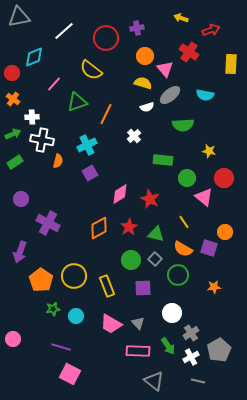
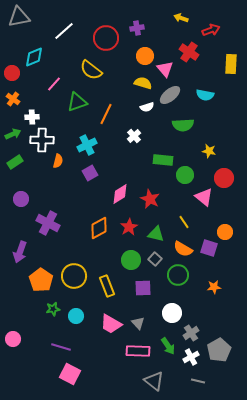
white cross at (42, 140): rotated 10 degrees counterclockwise
green circle at (187, 178): moved 2 px left, 3 px up
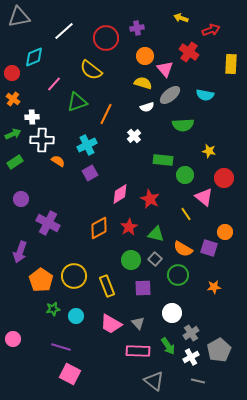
orange semicircle at (58, 161): rotated 72 degrees counterclockwise
yellow line at (184, 222): moved 2 px right, 8 px up
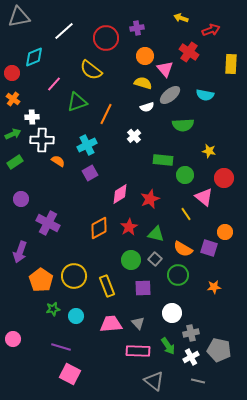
red star at (150, 199): rotated 24 degrees clockwise
pink trapezoid at (111, 324): rotated 145 degrees clockwise
gray cross at (191, 333): rotated 21 degrees clockwise
gray pentagon at (219, 350): rotated 30 degrees counterclockwise
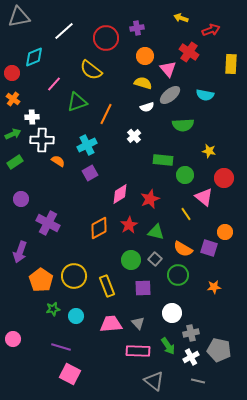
pink triangle at (165, 69): moved 3 px right
red star at (129, 227): moved 2 px up
green triangle at (156, 234): moved 2 px up
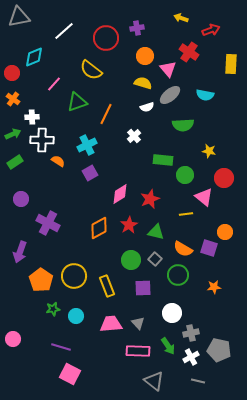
yellow line at (186, 214): rotated 64 degrees counterclockwise
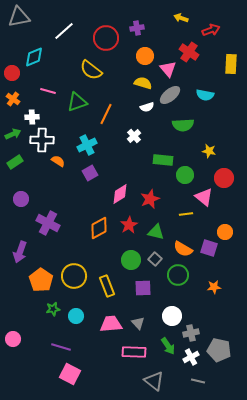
pink line at (54, 84): moved 6 px left, 7 px down; rotated 63 degrees clockwise
white circle at (172, 313): moved 3 px down
pink rectangle at (138, 351): moved 4 px left, 1 px down
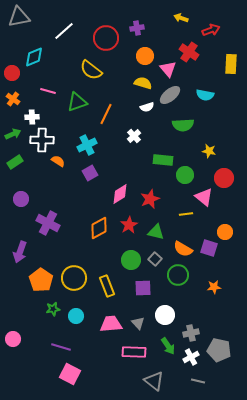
yellow circle at (74, 276): moved 2 px down
white circle at (172, 316): moved 7 px left, 1 px up
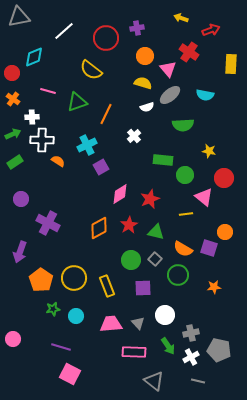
purple square at (90, 173): moved 11 px right, 6 px up
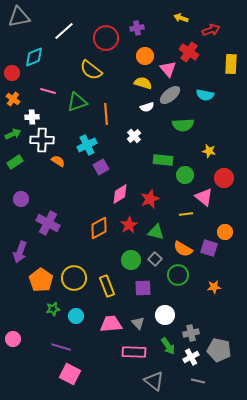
orange line at (106, 114): rotated 30 degrees counterclockwise
